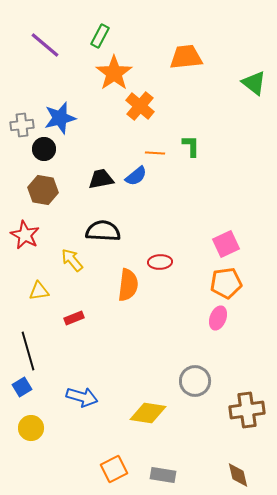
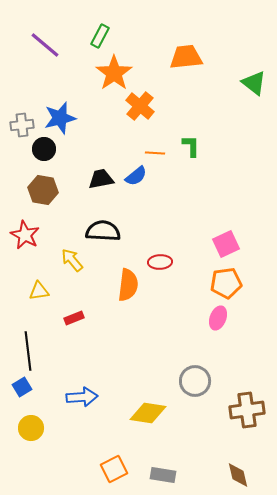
black line: rotated 9 degrees clockwise
blue arrow: rotated 20 degrees counterclockwise
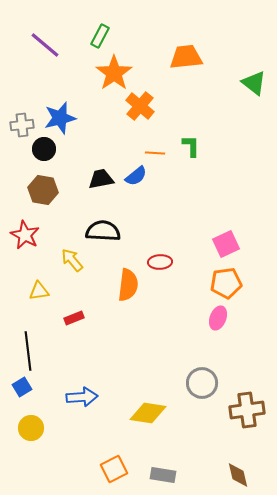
gray circle: moved 7 px right, 2 px down
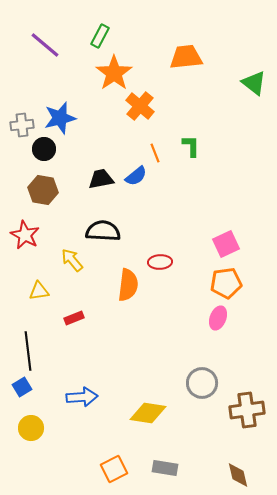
orange line: rotated 66 degrees clockwise
gray rectangle: moved 2 px right, 7 px up
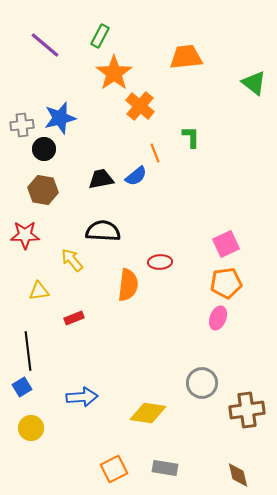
green L-shape: moved 9 px up
red star: rotated 28 degrees counterclockwise
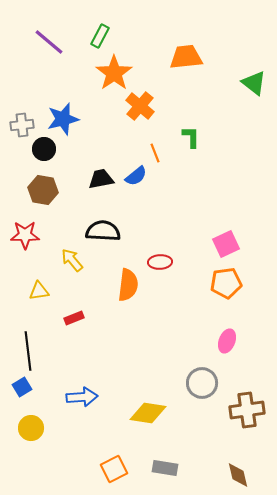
purple line: moved 4 px right, 3 px up
blue star: moved 3 px right, 1 px down
pink ellipse: moved 9 px right, 23 px down
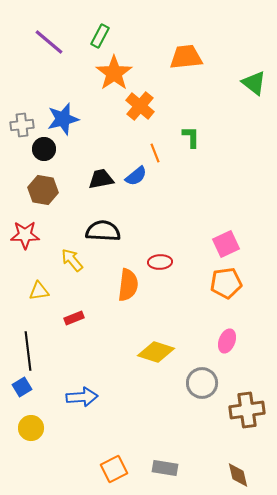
yellow diamond: moved 8 px right, 61 px up; rotated 9 degrees clockwise
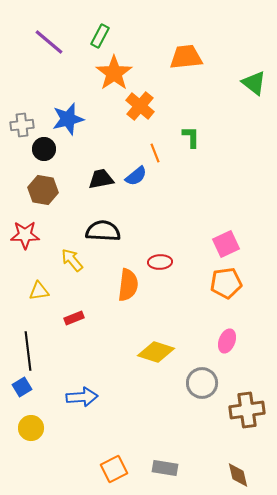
blue star: moved 5 px right
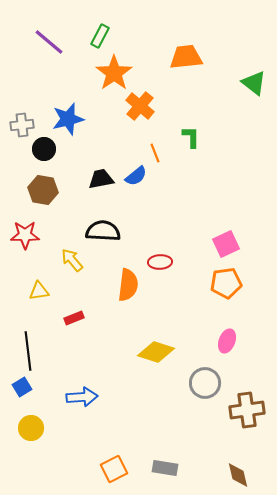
gray circle: moved 3 px right
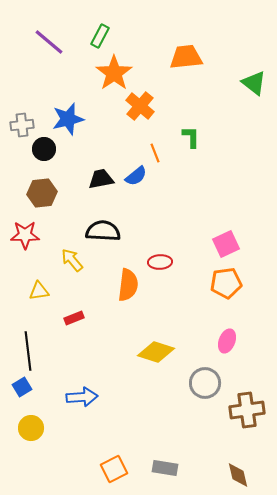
brown hexagon: moved 1 px left, 3 px down; rotated 16 degrees counterclockwise
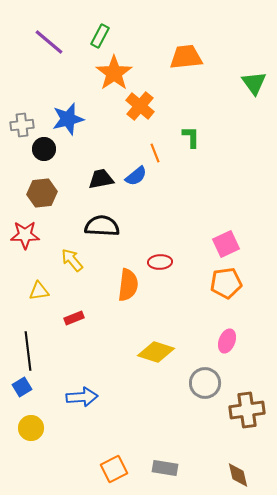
green triangle: rotated 16 degrees clockwise
black semicircle: moved 1 px left, 5 px up
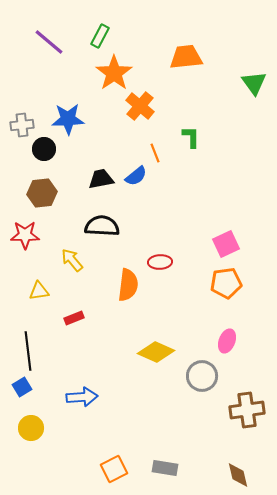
blue star: rotated 12 degrees clockwise
yellow diamond: rotated 6 degrees clockwise
gray circle: moved 3 px left, 7 px up
